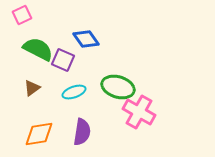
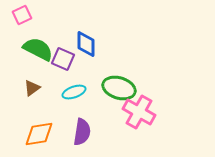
blue diamond: moved 5 px down; rotated 36 degrees clockwise
purple square: moved 1 px up
green ellipse: moved 1 px right, 1 px down
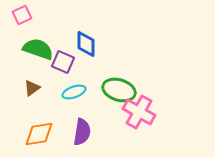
green semicircle: rotated 8 degrees counterclockwise
purple square: moved 3 px down
green ellipse: moved 2 px down
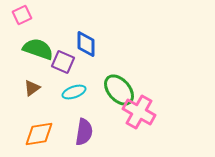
green ellipse: rotated 32 degrees clockwise
purple semicircle: moved 2 px right
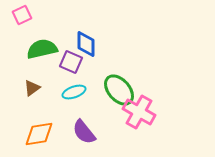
green semicircle: moved 4 px right; rotated 32 degrees counterclockwise
purple square: moved 8 px right
purple semicircle: rotated 132 degrees clockwise
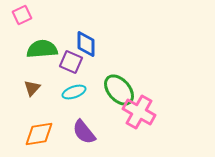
green semicircle: rotated 8 degrees clockwise
brown triangle: rotated 12 degrees counterclockwise
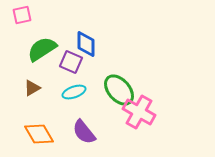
pink square: rotated 12 degrees clockwise
green semicircle: rotated 28 degrees counterclockwise
brown triangle: rotated 18 degrees clockwise
orange diamond: rotated 68 degrees clockwise
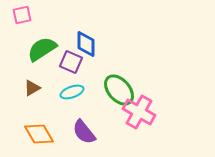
cyan ellipse: moved 2 px left
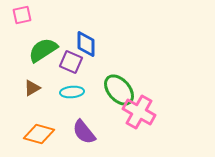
green semicircle: moved 1 px right, 1 px down
cyan ellipse: rotated 15 degrees clockwise
orange diamond: rotated 44 degrees counterclockwise
